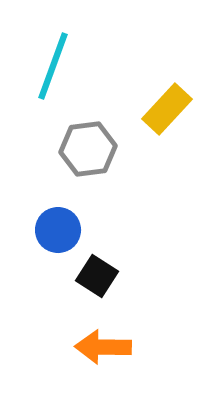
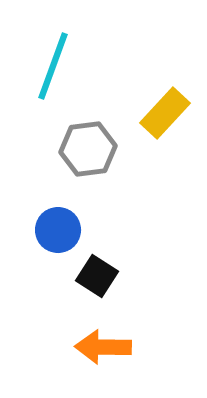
yellow rectangle: moved 2 px left, 4 px down
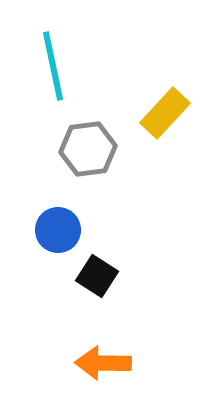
cyan line: rotated 32 degrees counterclockwise
orange arrow: moved 16 px down
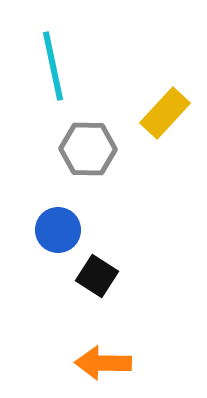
gray hexagon: rotated 8 degrees clockwise
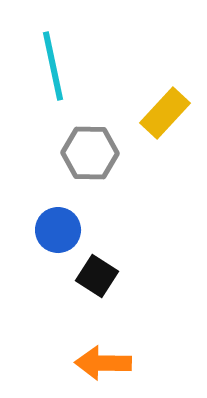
gray hexagon: moved 2 px right, 4 px down
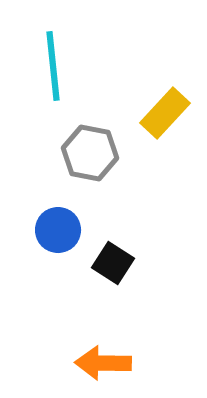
cyan line: rotated 6 degrees clockwise
gray hexagon: rotated 10 degrees clockwise
black square: moved 16 px right, 13 px up
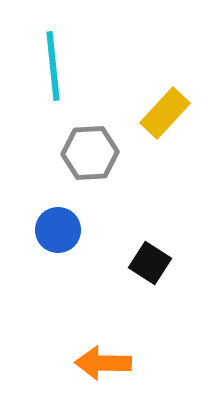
gray hexagon: rotated 14 degrees counterclockwise
black square: moved 37 px right
